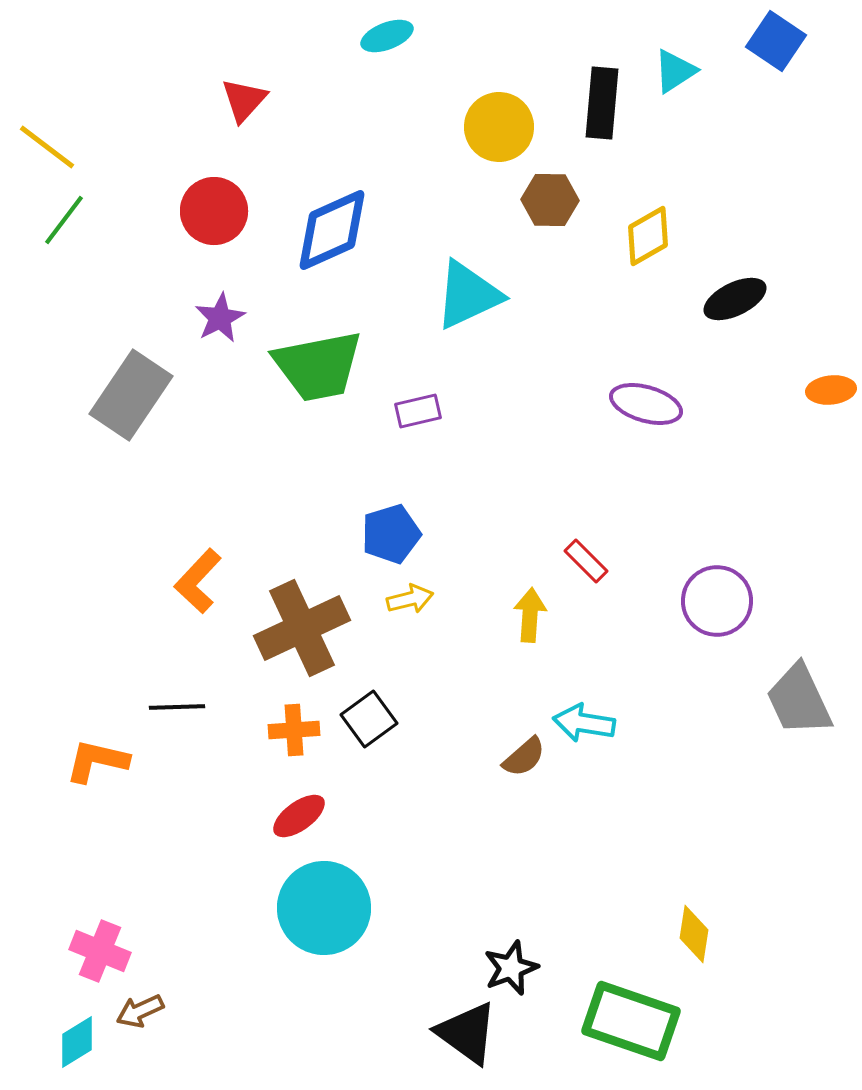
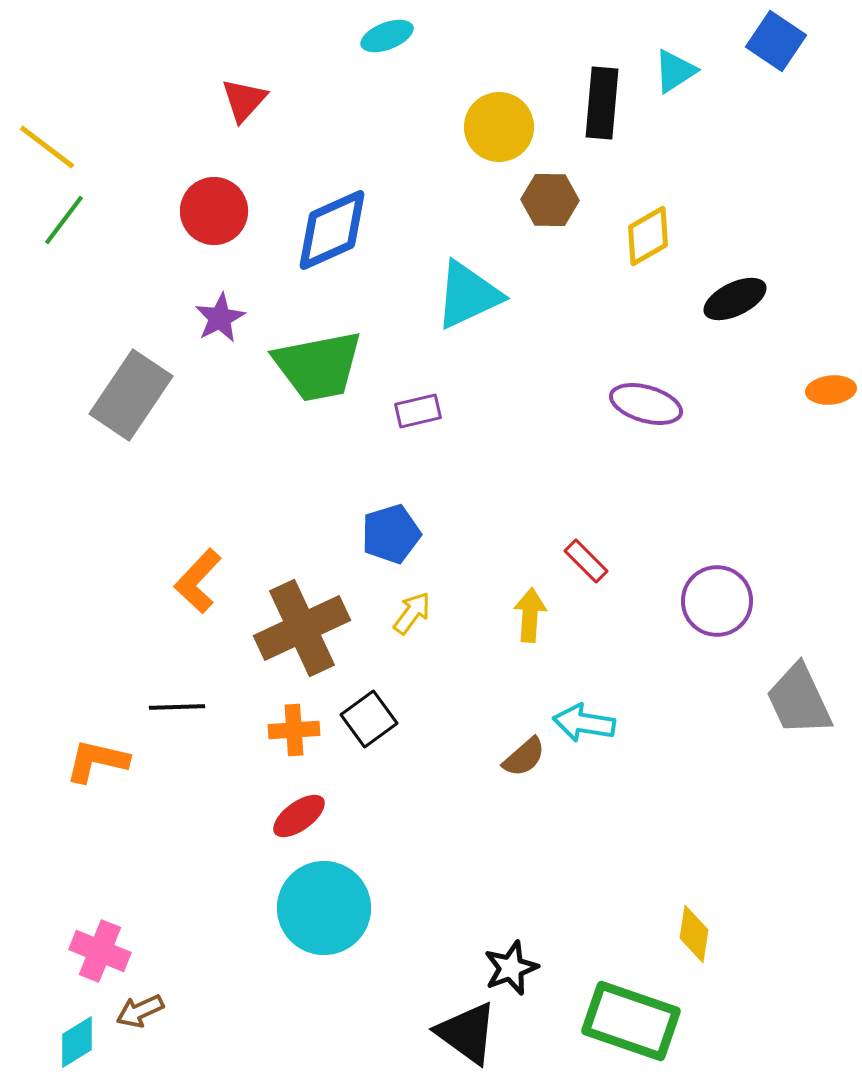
yellow arrow at (410, 599): moved 2 px right, 14 px down; rotated 39 degrees counterclockwise
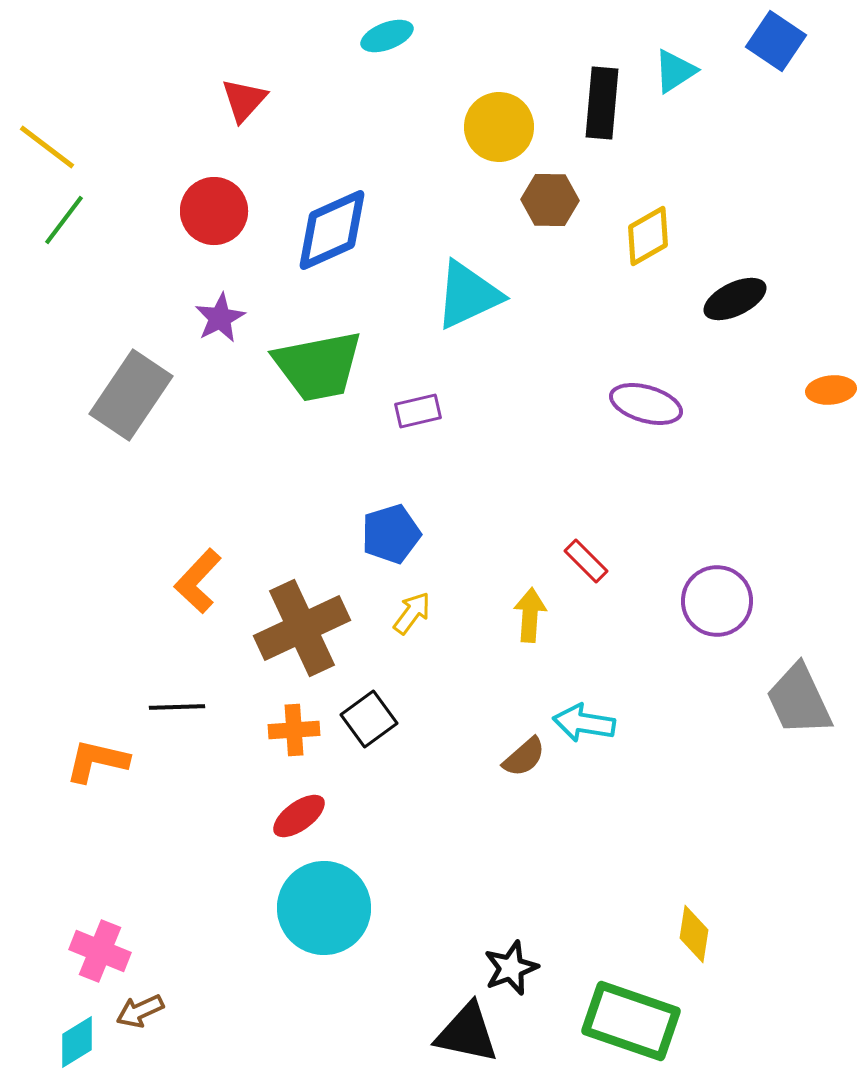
black triangle at (467, 1033): rotated 24 degrees counterclockwise
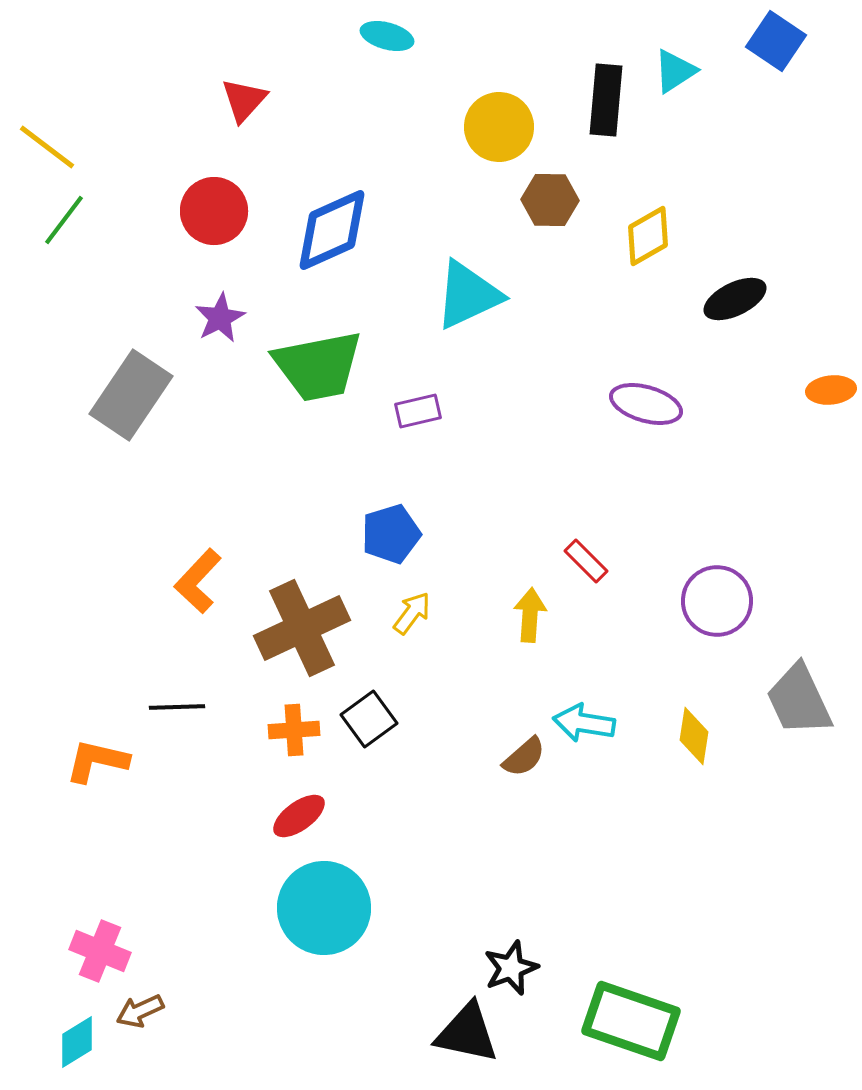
cyan ellipse at (387, 36): rotated 36 degrees clockwise
black rectangle at (602, 103): moved 4 px right, 3 px up
yellow diamond at (694, 934): moved 198 px up
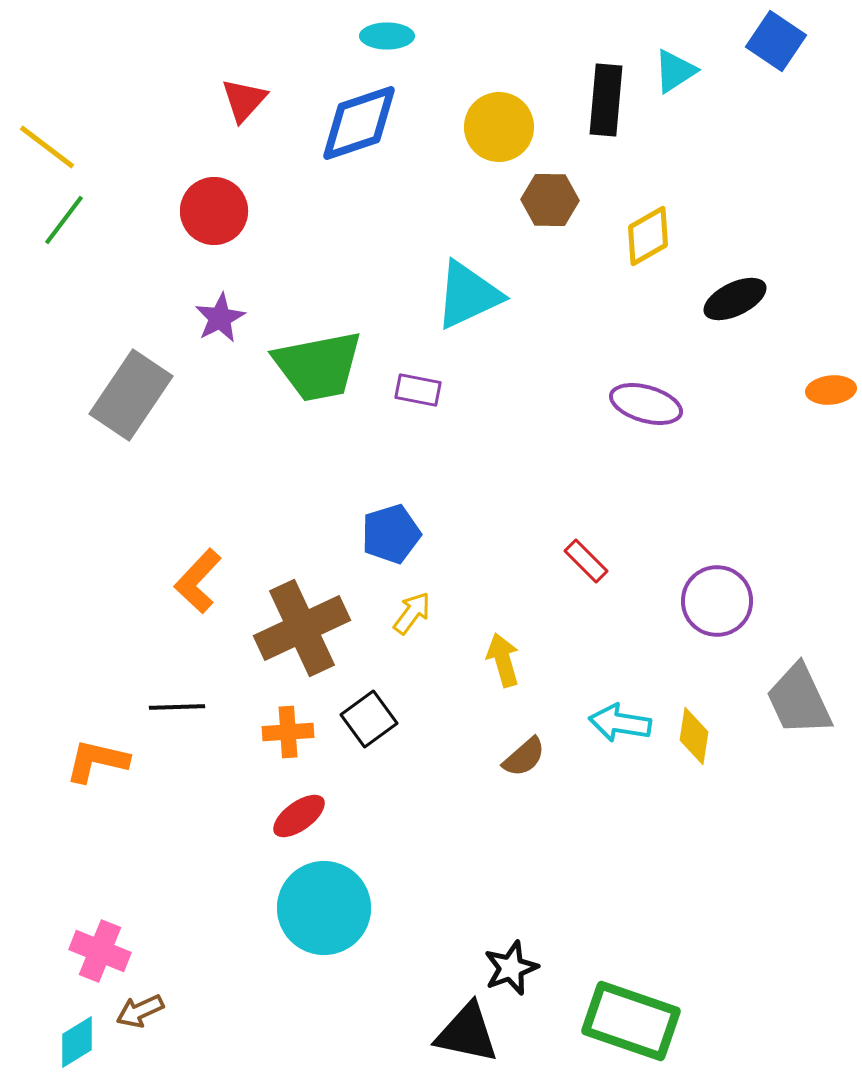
cyan ellipse at (387, 36): rotated 15 degrees counterclockwise
blue diamond at (332, 230): moved 27 px right, 107 px up; rotated 6 degrees clockwise
purple rectangle at (418, 411): moved 21 px up; rotated 24 degrees clockwise
yellow arrow at (530, 615): moved 27 px left, 45 px down; rotated 20 degrees counterclockwise
cyan arrow at (584, 723): moved 36 px right
orange cross at (294, 730): moved 6 px left, 2 px down
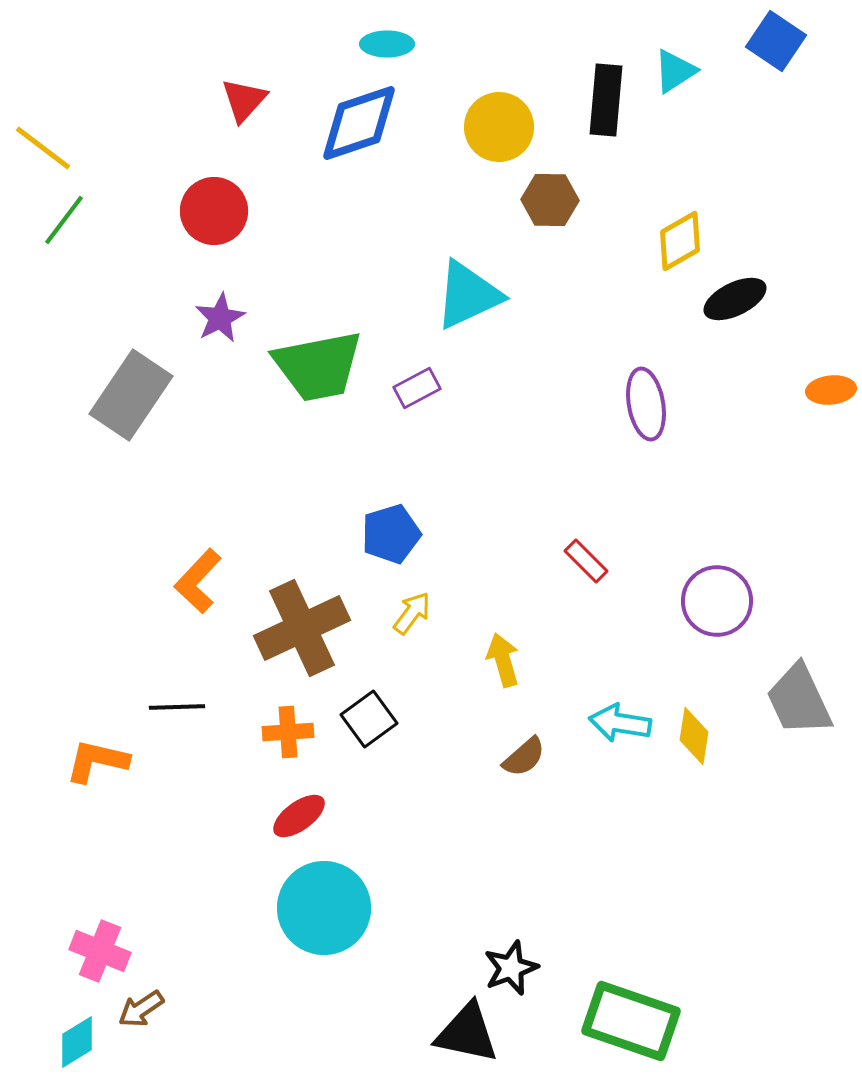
cyan ellipse at (387, 36): moved 8 px down
yellow line at (47, 147): moved 4 px left, 1 px down
yellow diamond at (648, 236): moved 32 px right, 5 px down
purple rectangle at (418, 390): moved 1 px left, 2 px up; rotated 39 degrees counterclockwise
purple ellipse at (646, 404): rotated 64 degrees clockwise
brown arrow at (140, 1011): moved 1 px right, 2 px up; rotated 9 degrees counterclockwise
